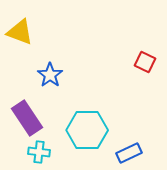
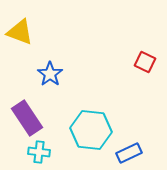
blue star: moved 1 px up
cyan hexagon: moved 4 px right; rotated 6 degrees clockwise
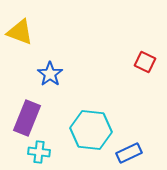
purple rectangle: rotated 56 degrees clockwise
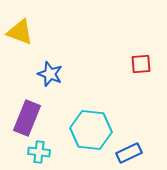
red square: moved 4 px left, 2 px down; rotated 30 degrees counterclockwise
blue star: rotated 15 degrees counterclockwise
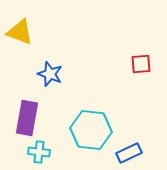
purple rectangle: rotated 12 degrees counterclockwise
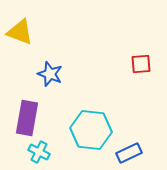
cyan cross: rotated 20 degrees clockwise
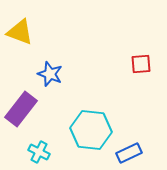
purple rectangle: moved 6 px left, 9 px up; rotated 28 degrees clockwise
